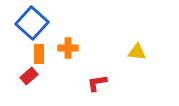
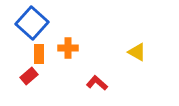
yellow triangle: rotated 24 degrees clockwise
red L-shape: rotated 50 degrees clockwise
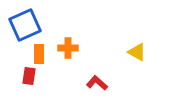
blue square: moved 7 px left, 2 px down; rotated 24 degrees clockwise
red rectangle: rotated 42 degrees counterclockwise
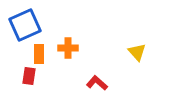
yellow triangle: rotated 18 degrees clockwise
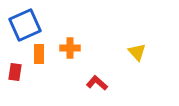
orange cross: moved 2 px right
red rectangle: moved 14 px left, 4 px up
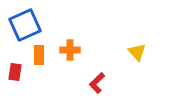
orange cross: moved 2 px down
orange rectangle: moved 1 px down
red L-shape: rotated 85 degrees counterclockwise
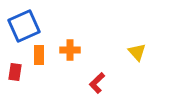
blue square: moved 1 px left, 1 px down
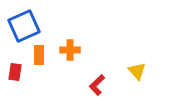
yellow triangle: moved 19 px down
red L-shape: moved 2 px down
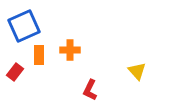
red rectangle: rotated 30 degrees clockwise
red L-shape: moved 7 px left, 5 px down; rotated 20 degrees counterclockwise
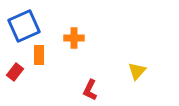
orange cross: moved 4 px right, 12 px up
yellow triangle: rotated 24 degrees clockwise
